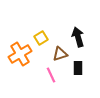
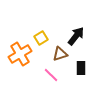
black arrow: moved 2 px left, 1 px up; rotated 54 degrees clockwise
black rectangle: moved 3 px right
pink line: rotated 21 degrees counterclockwise
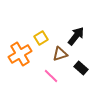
black rectangle: rotated 48 degrees counterclockwise
pink line: moved 1 px down
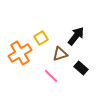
orange cross: moved 1 px up
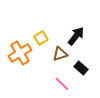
pink line: moved 11 px right, 8 px down
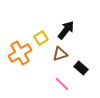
black arrow: moved 10 px left, 6 px up
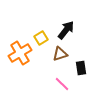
black rectangle: rotated 40 degrees clockwise
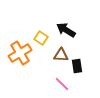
black arrow: rotated 96 degrees counterclockwise
yellow square: rotated 24 degrees counterclockwise
brown triangle: moved 1 px right, 1 px down; rotated 21 degrees clockwise
black rectangle: moved 4 px left, 2 px up
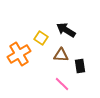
orange cross: moved 1 px left, 1 px down
black rectangle: moved 3 px right
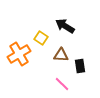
black arrow: moved 1 px left, 4 px up
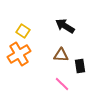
yellow square: moved 18 px left, 7 px up
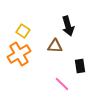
black arrow: moved 3 px right; rotated 138 degrees counterclockwise
brown triangle: moved 6 px left, 9 px up
